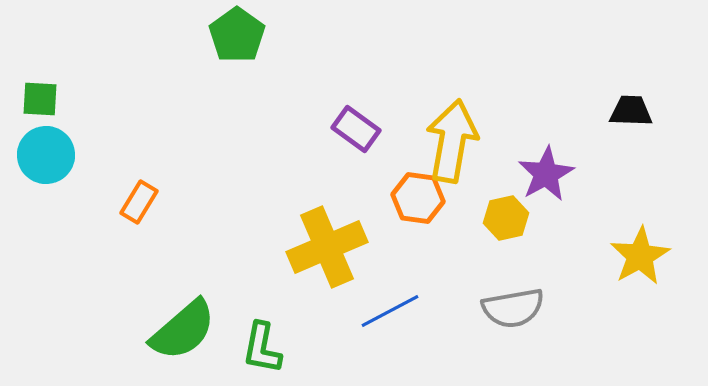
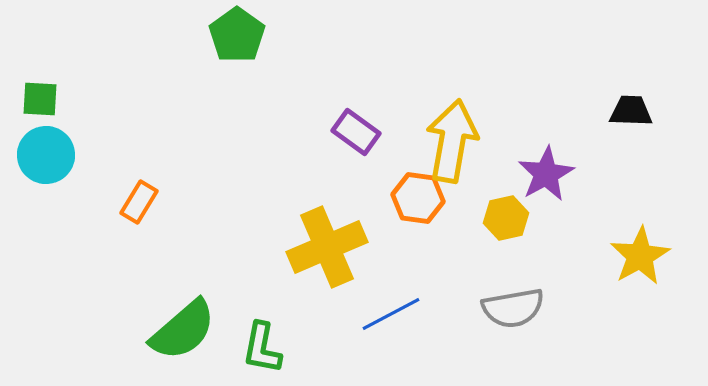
purple rectangle: moved 3 px down
blue line: moved 1 px right, 3 px down
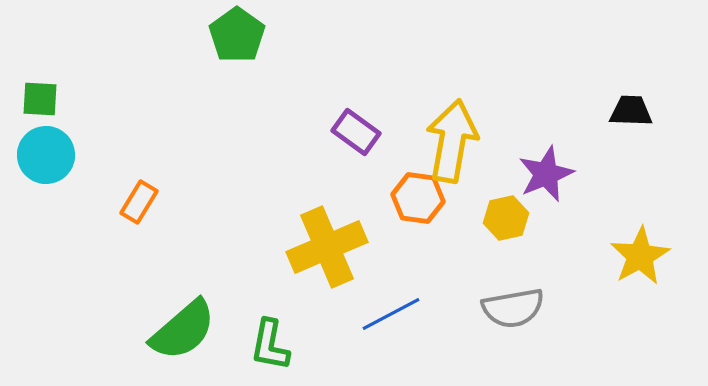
purple star: rotated 6 degrees clockwise
green L-shape: moved 8 px right, 3 px up
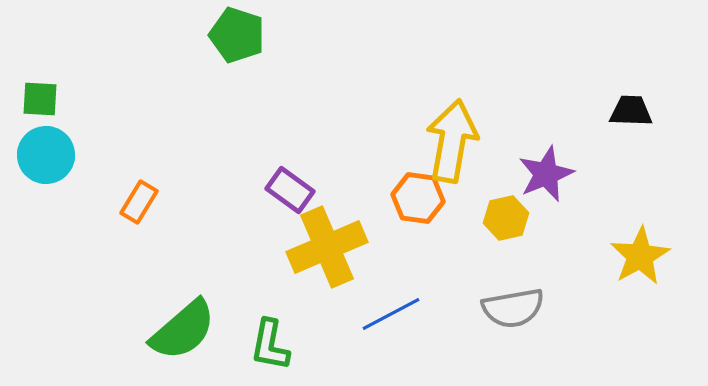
green pentagon: rotated 18 degrees counterclockwise
purple rectangle: moved 66 px left, 58 px down
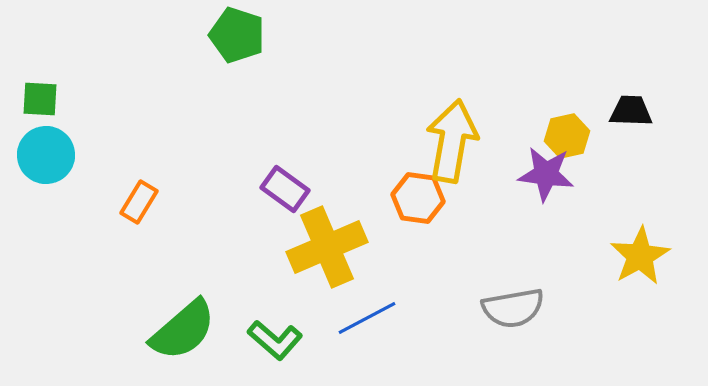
purple star: rotated 30 degrees clockwise
purple rectangle: moved 5 px left, 1 px up
yellow hexagon: moved 61 px right, 82 px up
blue line: moved 24 px left, 4 px down
green L-shape: moved 5 px right, 5 px up; rotated 60 degrees counterclockwise
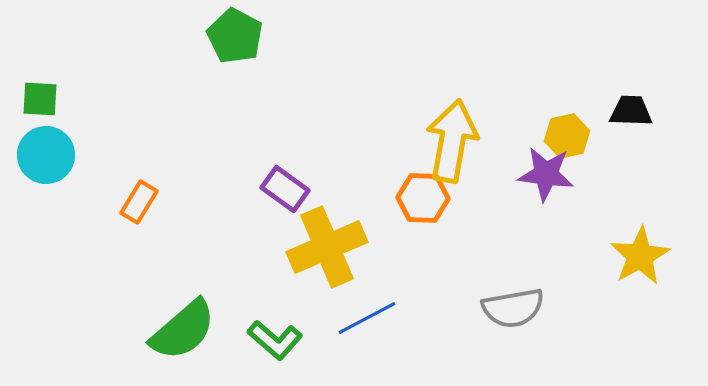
green pentagon: moved 2 px left, 1 px down; rotated 10 degrees clockwise
orange hexagon: moved 5 px right; rotated 6 degrees counterclockwise
